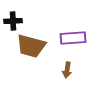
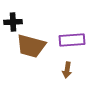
black cross: moved 1 px down
purple rectangle: moved 1 px left, 2 px down
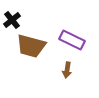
black cross: moved 1 px left, 2 px up; rotated 36 degrees counterclockwise
purple rectangle: rotated 30 degrees clockwise
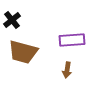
purple rectangle: rotated 30 degrees counterclockwise
brown trapezoid: moved 8 px left, 6 px down
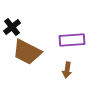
black cross: moved 7 px down
brown trapezoid: moved 4 px right; rotated 12 degrees clockwise
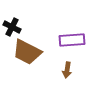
black cross: rotated 24 degrees counterclockwise
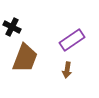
purple rectangle: rotated 30 degrees counterclockwise
brown trapezoid: moved 2 px left, 6 px down; rotated 96 degrees counterclockwise
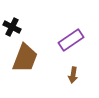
purple rectangle: moved 1 px left
brown arrow: moved 6 px right, 5 px down
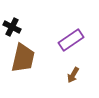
brown trapezoid: moved 2 px left; rotated 8 degrees counterclockwise
brown arrow: rotated 21 degrees clockwise
